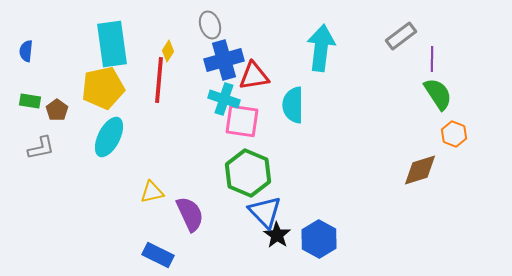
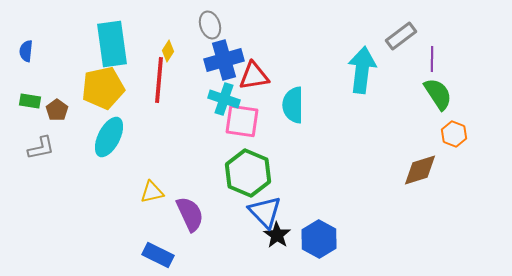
cyan arrow: moved 41 px right, 22 px down
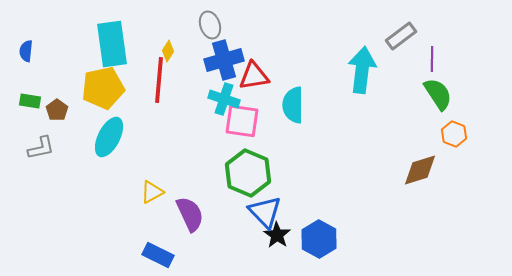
yellow triangle: rotated 15 degrees counterclockwise
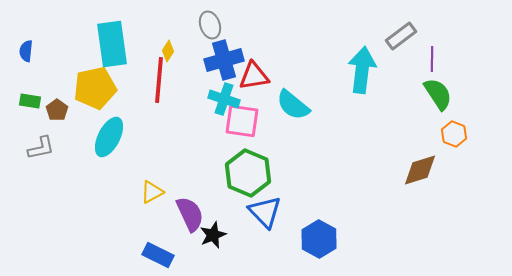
yellow pentagon: moved 8 px left
cyan semicircle: rotated 51 degrees counterclockwise
black star: moved 64 px left; rotated 16 degrees clockwise
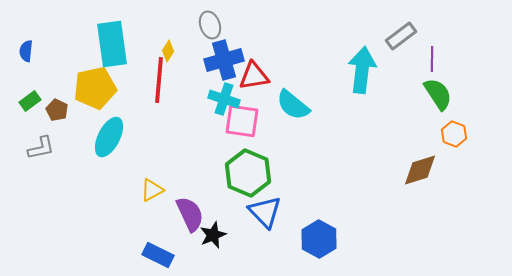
green rectangle: rotated 45 degrees counterclockwise
brown pentagon: rotated 10 degrees counterclockwise
yellow triangle: moved 2 px up
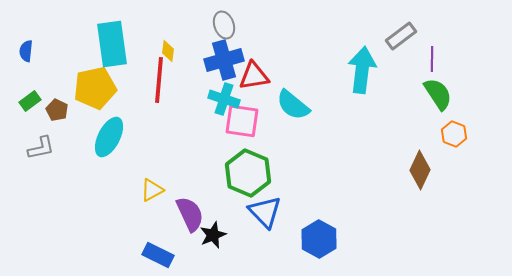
gray ellipse: moved 14 px right
yellow diamond: rotated 25 degrees counterclockwise
brown diamond: rotated 48 degrees counterclockwise
